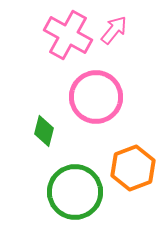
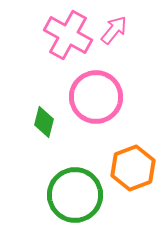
green diamond: moved 9 px up
green circle: moved 3 px down
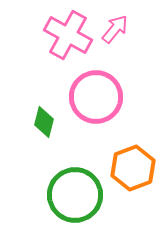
pink arrow: moved 1 px right, 1 px up
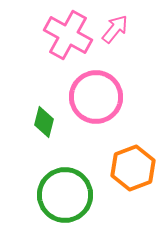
green circle: moved 10 px left
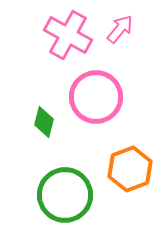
pink arrow: moved 5 px right
orange hexagon: moved 3 px left, 1 px down
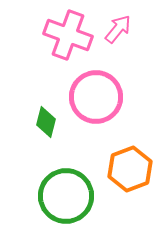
pink arrow: moved 2 px left
pink cross: rotated 9 degrees counterclockwise
green diamond: moved 2 px right
green circle: moved 1 px right, 1 px down
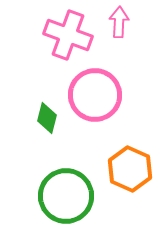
pink arrow: moved 1 px right, 7 px up; rotated 36 degrees counterclockwise
pink circle: moved 1 px left, 2 px up
green diamond: moved 1 px right, 4 px up
orange hexagon: rotated 15 degrees counterclockwise
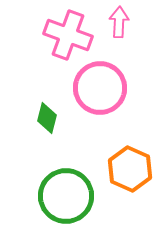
pink circle: moved 5 px right, 7 px up
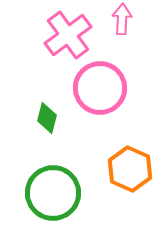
pink arrow: moved 3 px right, 3 px up
pink cross: rotated 33 degrees clockwise
green circle: moved 13 px left, 3 px up
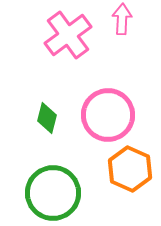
pink circle: moved 8 px right, 27 px down
